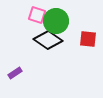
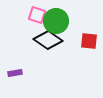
red square: moved 1 px right, 2 px down
purple rectangle: rotated 24 degrees clockwise
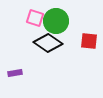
pink square: moved 2 px left, 3 px down
black diamond: moved 3 px down
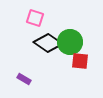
green circle: moved 14 px right, 21 px down
red square: moved 9 px left, 20 px down
purple rectangle: moved 9 px right, 6 px down; rotated 40 degrees clockwise
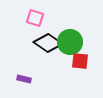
purple rectangle: rotated 16 degrees counterclockwise
